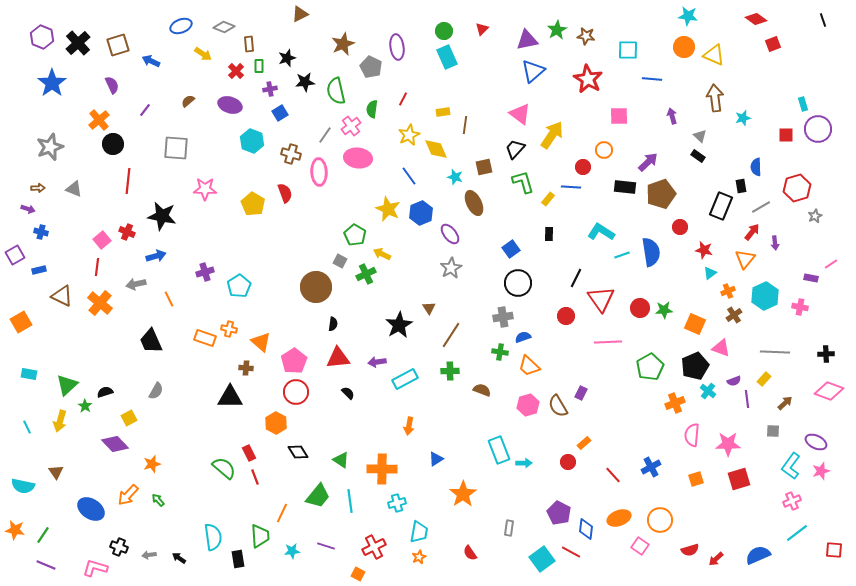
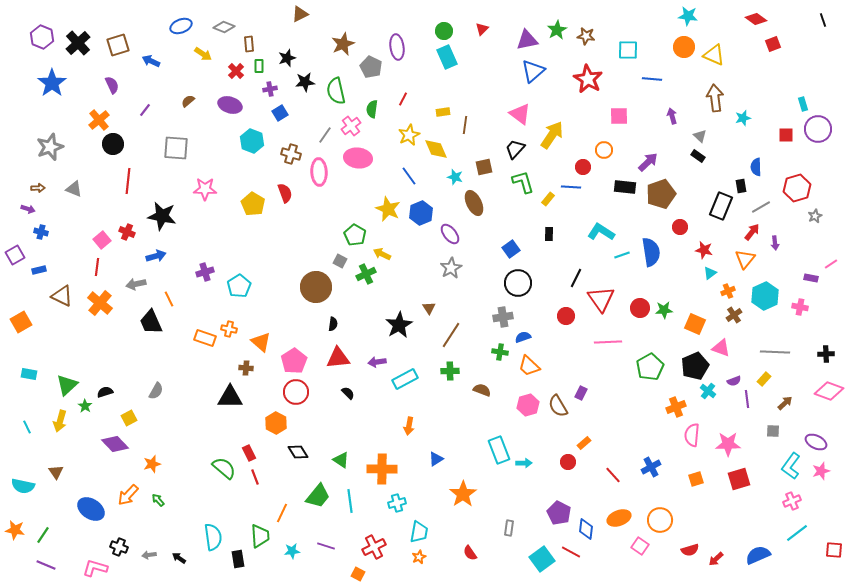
black trapezoid at (151, 341): moved 19 px up
orange cross at (675, 403): moved 1 px right, 4 px down
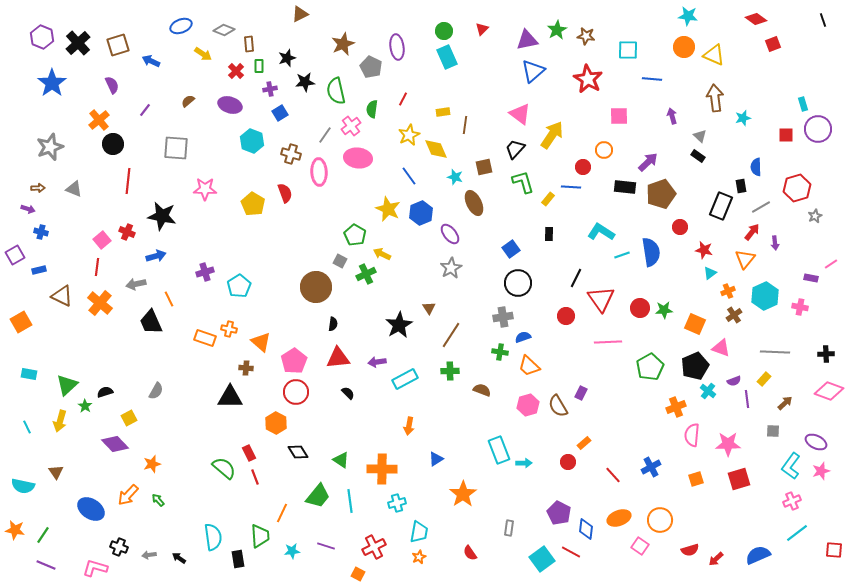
gray diamond at (224, 27): moved 3 px down
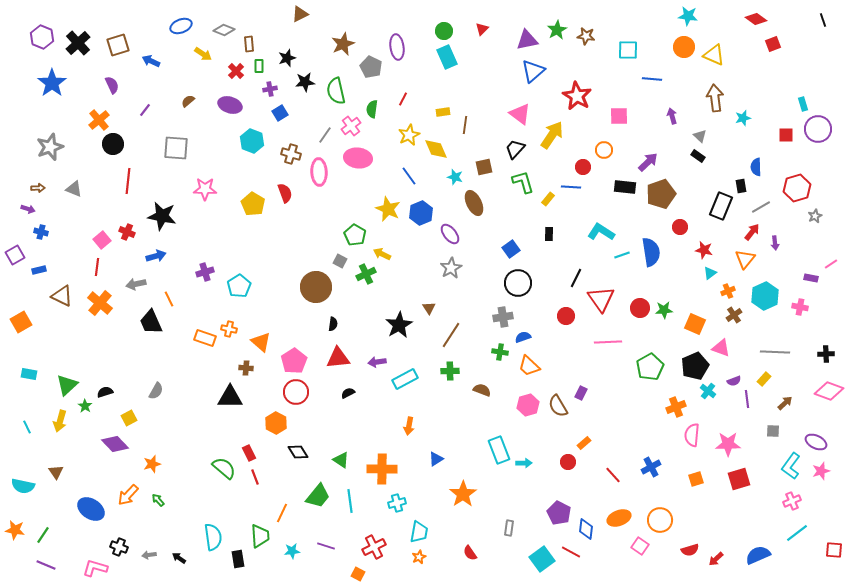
red star at (588, 79): moved 11 px left, 17 px down
black semicircle at (348, 393): rotated 72 degrees counterclockwise
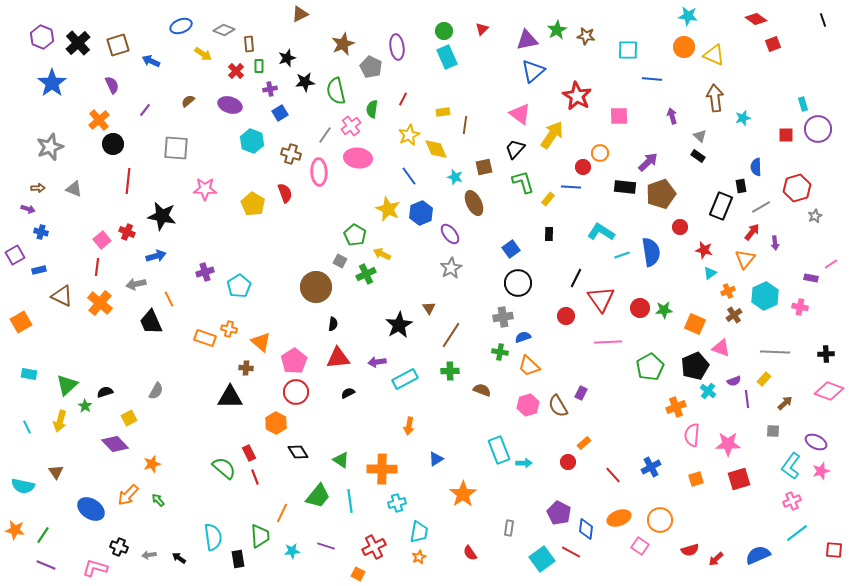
orange circle at (604, 150): moved 4 px left, 3 px down
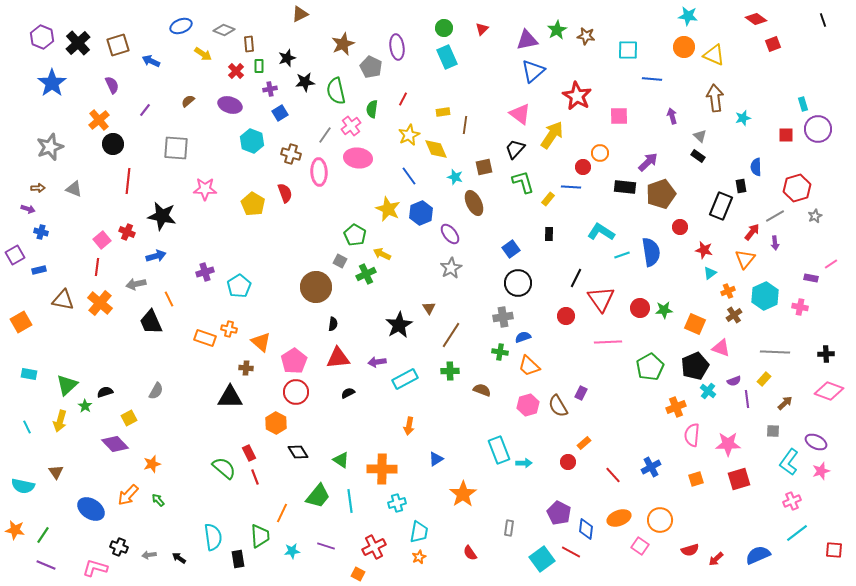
green circle at (444, 31): moved 3 px up
gray line at (761, 207): moved 14 px right, 9 px down
brown triangle at (62, 296): moved 1 px right, 4 px down; rotated 15 degrees counterclockwise
cyan L-shape at (791, 466): moved 2 px left, 4 px up
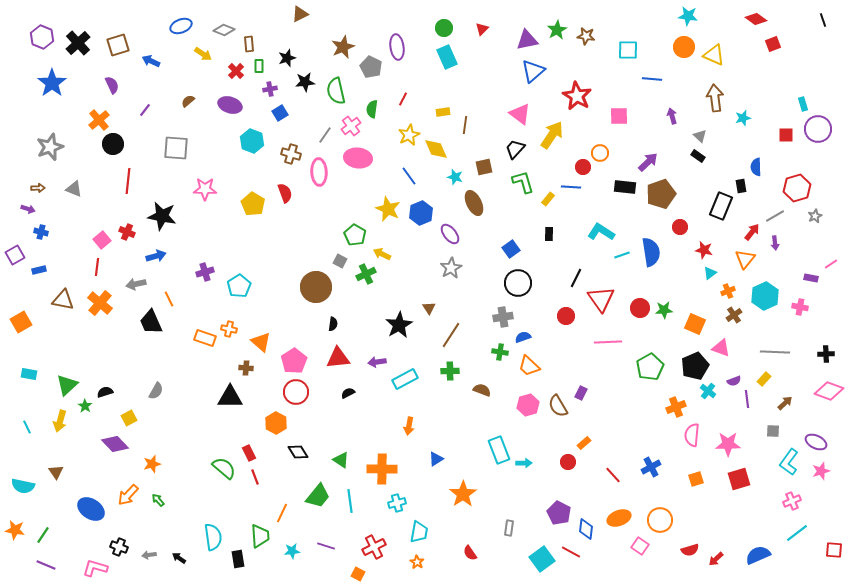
brown star at (343, 44): moved 3 px down
orange star at (419, 557): moved 2 px left, 5 px down; rotated 16 degrees counterclockwise
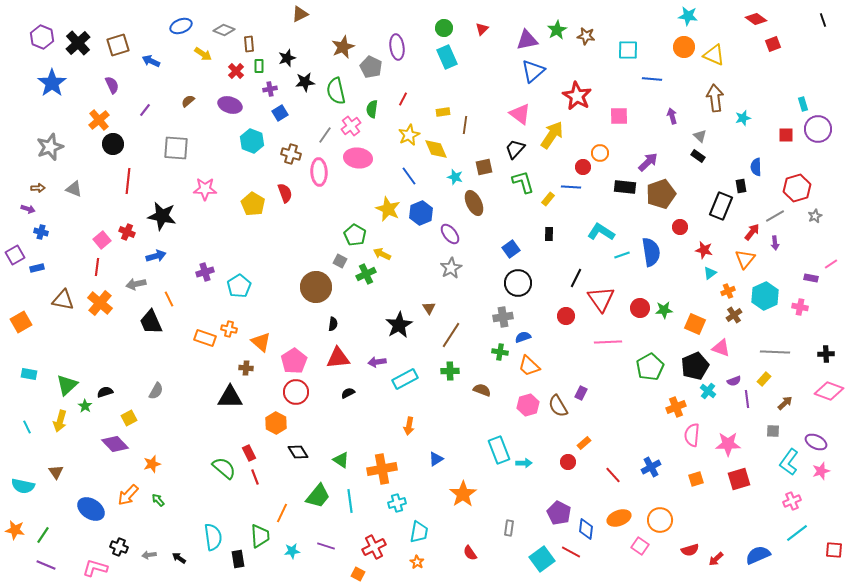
blue rectangle at (39, 270): moved 2 px left, 2 px up
orange cross at (382, 469): rotated 12 degrees counterclockwise
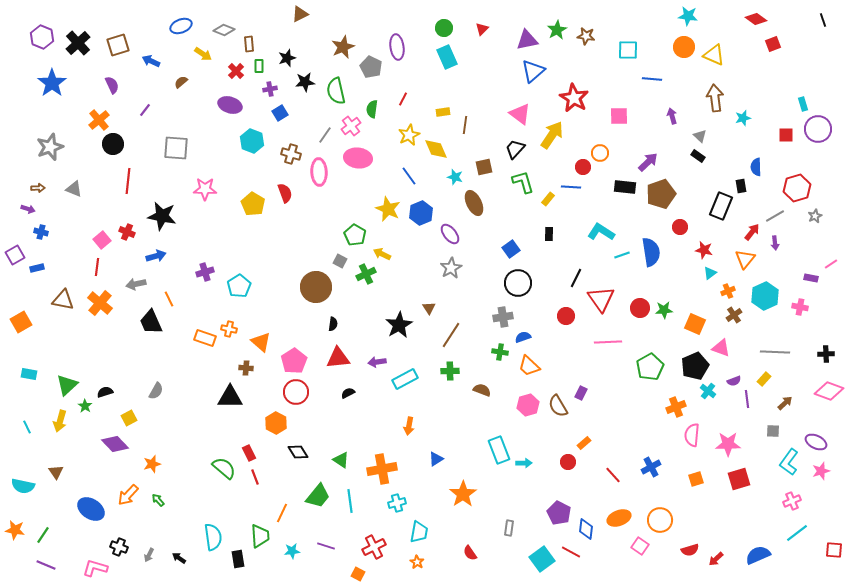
red star at (577, 96): moved 3 px left, 2 px down
brown semicircle at (188, 101): moved 7 px left, 19 px up
gray arrow at (149, 555): rotated 56 degrees counterclockwise
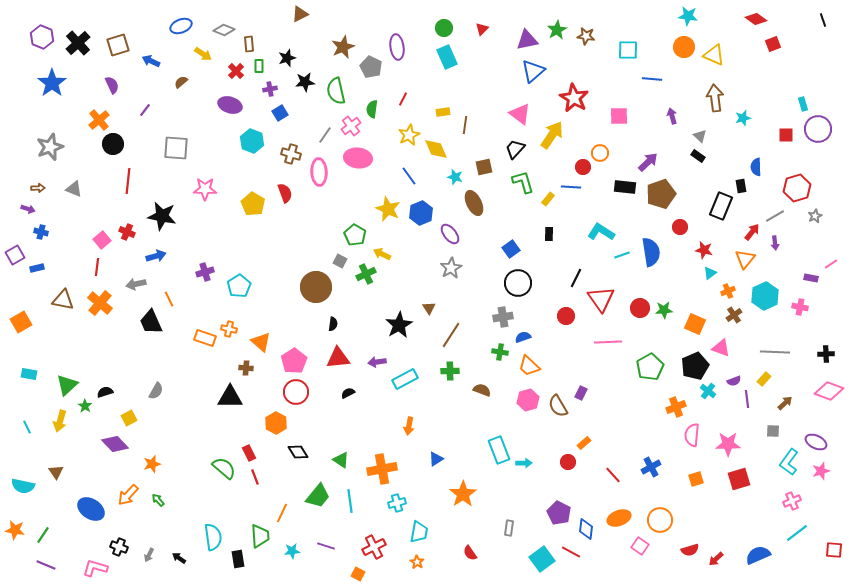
pink hexagon at (528, 405): moved 5 px up
